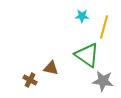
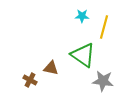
green triangle: moved 4 px left
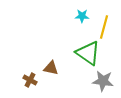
green triangle: moved 5 px right, 2 px up
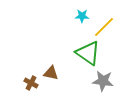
yellow line: rotated 30 degrees clockwise
brown triangle: moved 5 px down
brown cross: moved 1 px right, 3 px down
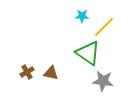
brown cross: moved 4 px left, 11 px up; rotated 32 degrees clockwise
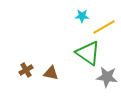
yellow line: rotated 15 degrees clockwise
brown cross: moved 1 px left, 2 px up
gray star: moved 4 px right, 4 px up
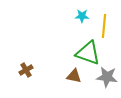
yellow line: moved 1 px up; rotated 55 degrees counterclockwise
green triangle: rotated 16 degrees counterclockwise
brown triangle: moved 23 px right, 3 px down
